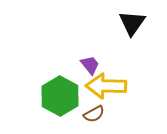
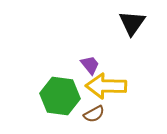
green hexagon: rotated 21 degrees counterclockwise
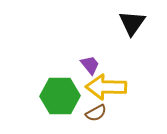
yellow arrow: moved 1 px down
green hexagon: rotated 9 degrees counterclockwise
brown semicircle: moved 2 px right, 1 px up
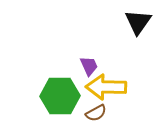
black triangle: moved 6 px right, 1 px up
purple trapezoid: moved 1 px left, 1 px down; rotated 15 degrees clockwise
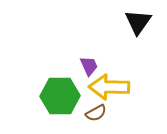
yellow arrow: moved 3 px right
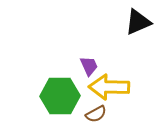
black triangle: rotated 32 degrees clockwise
brown semicircle: moved 1 px down
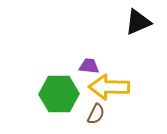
purple trapezoid: rotated 60 degrees counterclockwise
green hexagon: moved 1 px left, 2 px up
brown semicircle: rotated 35 degrees counterclockwise
